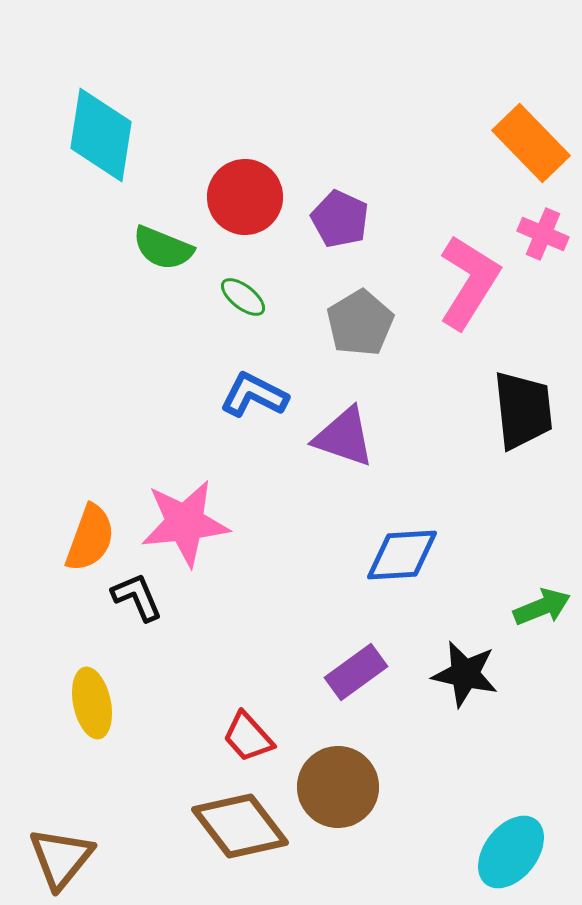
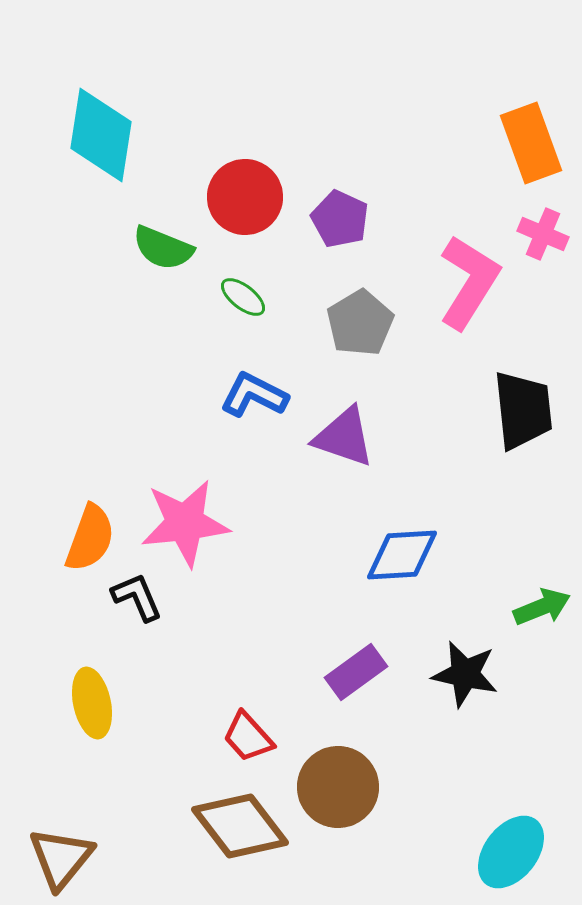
orange rectangle: rotated 24 degrees clockwise
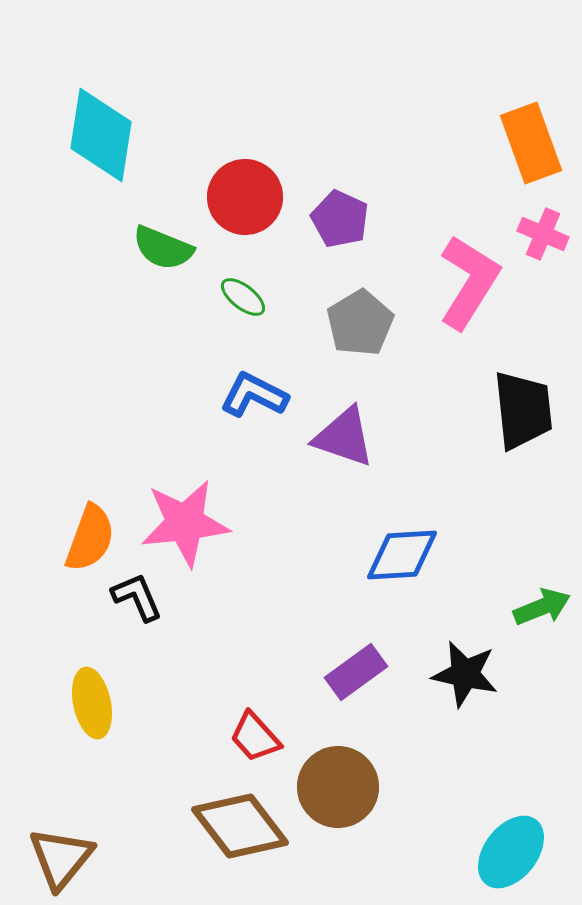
red trapezoid: moved 7 px right
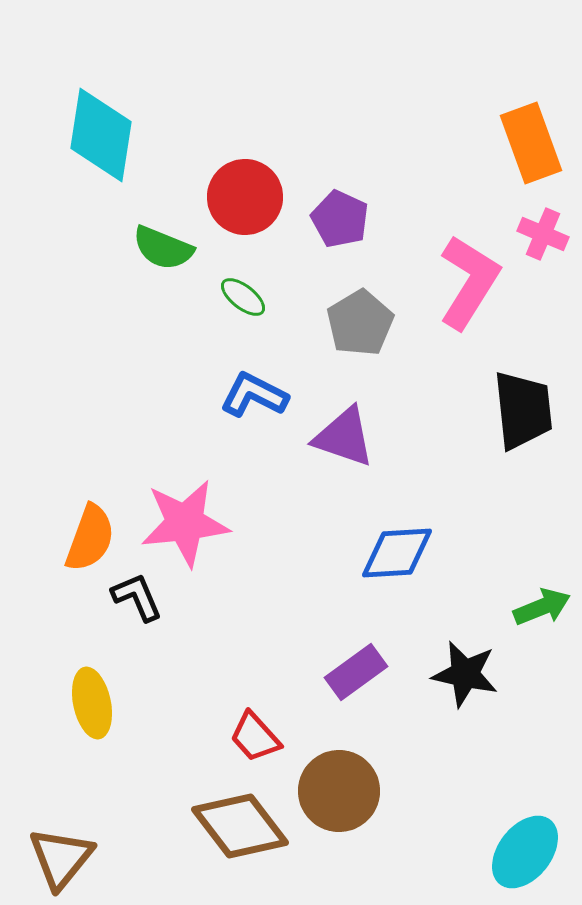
blue diamond: moved 5 px left, 2 px up
brown circle: moved 1 px right, 4 px down
cyan ellipse: moved 14 px right
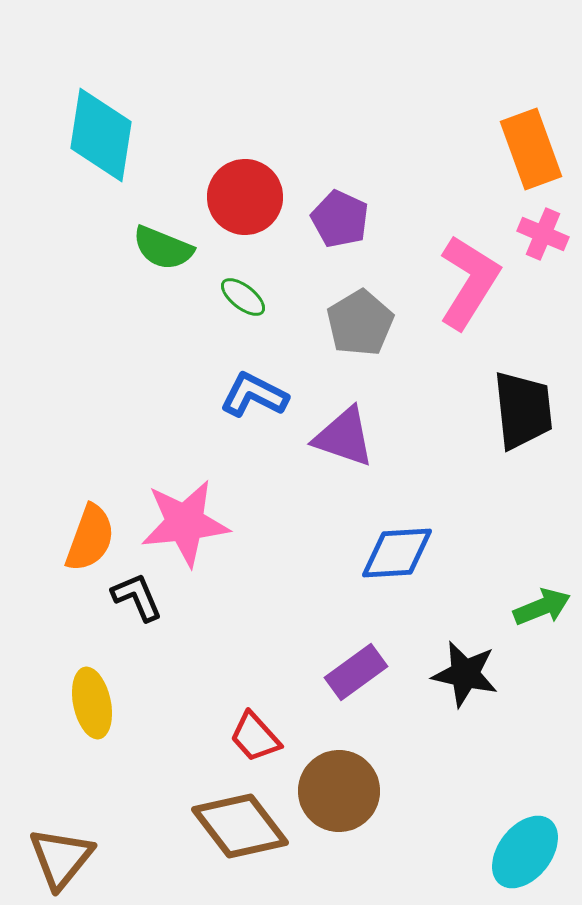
orange rectangle: moved 6 px down
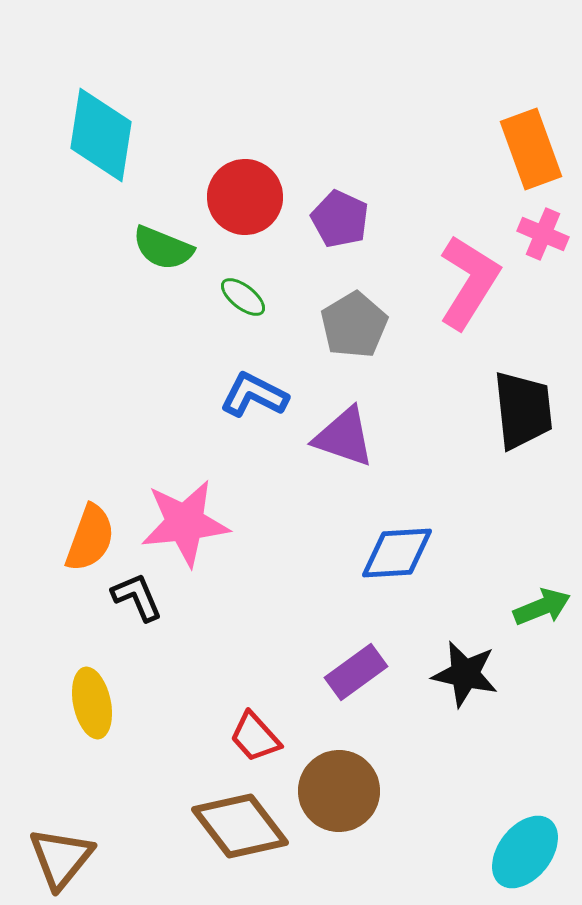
gray pentagon: moved 6 px left, 2 px down
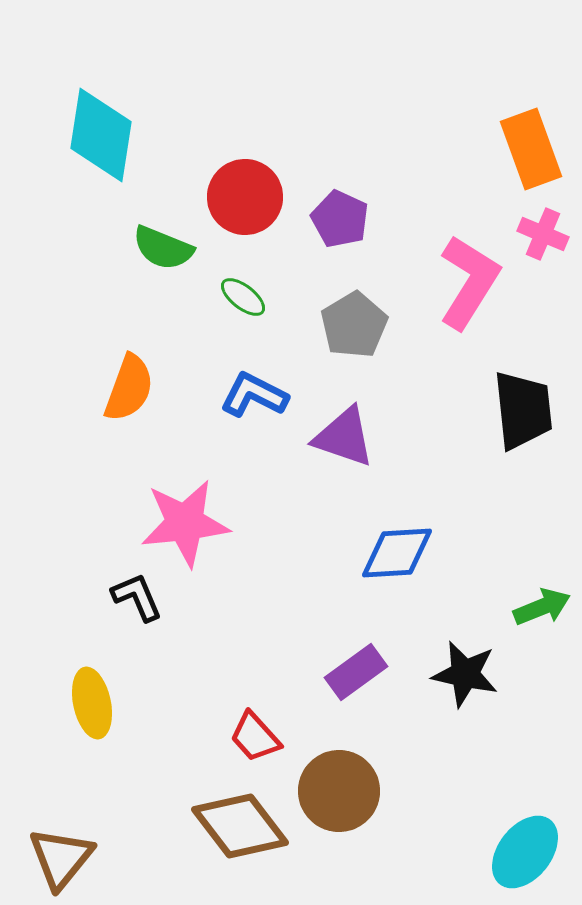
orange semicircle: moved 39 px right, 150 px up
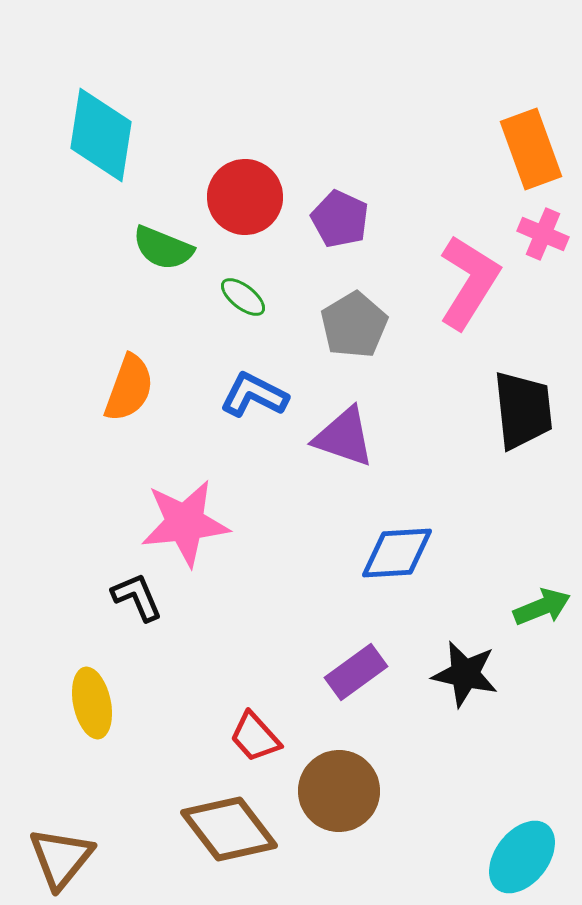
brown diamond: moved 11 px left, 3 px down
cyan ellipse: moved 3 px left, 5 px down
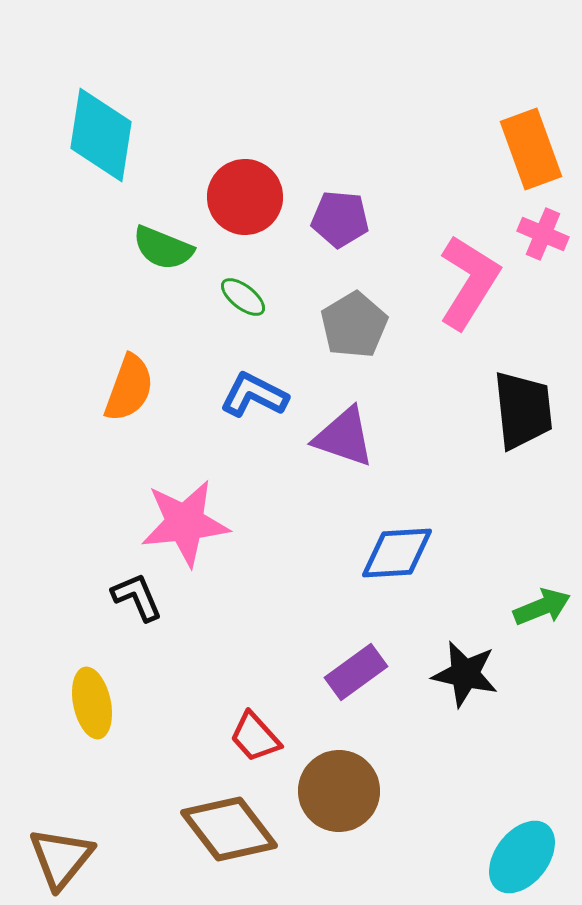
purple pentagon: rotated 20 degrees counterclockwise
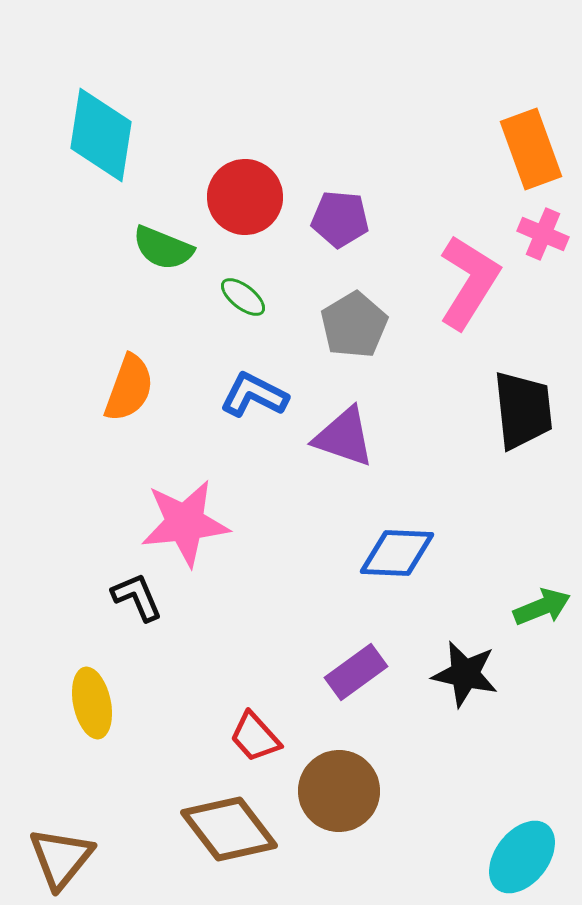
blue diamond: rotated 6 degrees clockwise
